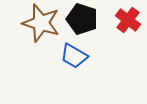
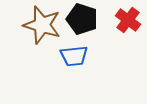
brown star: moved 1 px right, 2 px down
blue trapezoid: rotated 36 degrees counterclockwise
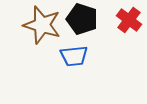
red cross: moved 1 px right
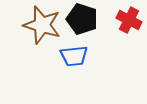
red cross: rotated 10 degrees counterclockwise
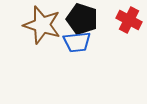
blue trapezoid: moved 3 px right, 14 px up
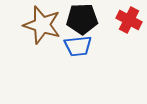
black pentagon: rotated 20 degrees counterclockwise
blue trapezoid: moved 1 px right, 4 px down
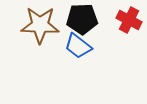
brown star: moved 2 px left; rotated 15 degrees counterclockwise
blue trapezoid: rotated 44 degrees clockwise
